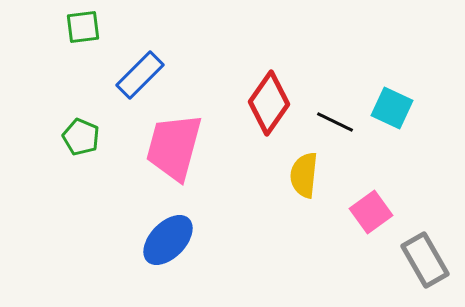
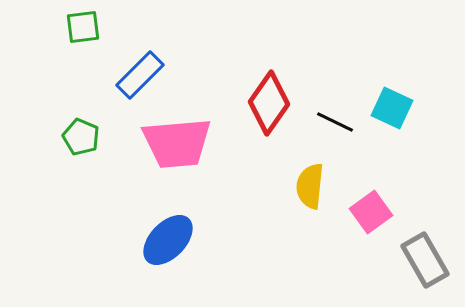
pink trapezoid: moved 3 px right, 4 px up; rotated 110 degrees counterclockwise
yellow semicircle: moved 6 px right, 11 px down
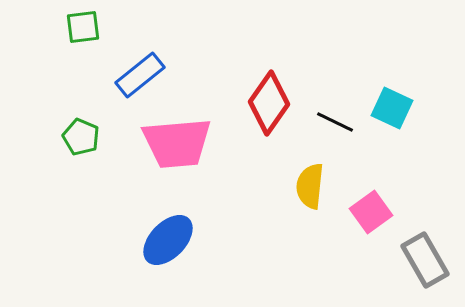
blue rectangle: rotated 6 degrees clockwise
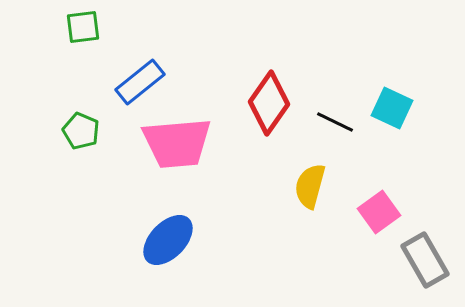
blue rectangle: moved 7 px down
green pentagon: moved 6 px up
yellow semicircle: rotated 9 degrees clockwise
pink square: moved 8 px right
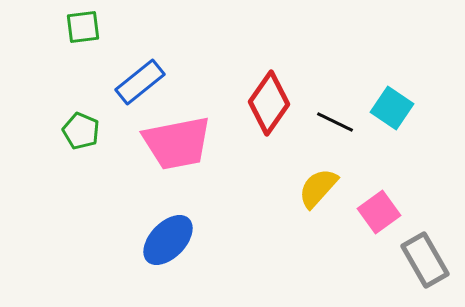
cyan square: rotated 9 degrees clockwise
pink trapezoid: rotated 6 degrees counterclockwise
yellow semicircle: moved 8 px right, 2 px down; rotated 27 degrees clockwise
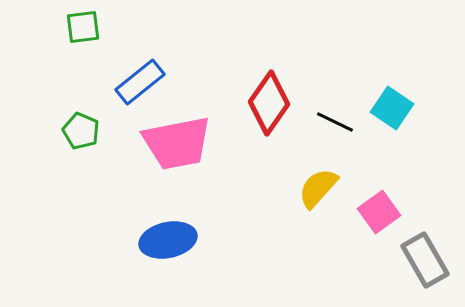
blue ellipse: rotated 34 degrees clockwise
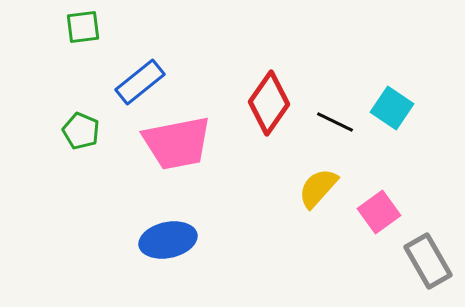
gray rectangle: moved 3 px right, 1 px down
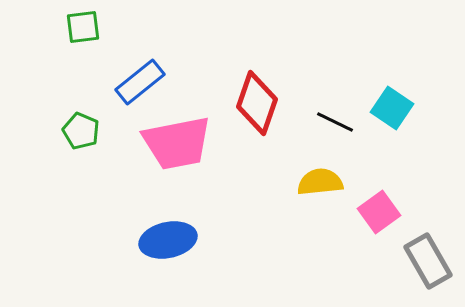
red diamond: moved 12 px left; rotated 16 degrees counterclockwise
yellow semicircle: moved 2 px right, 6 px up; rotated 42 degrees clockwise
